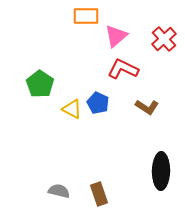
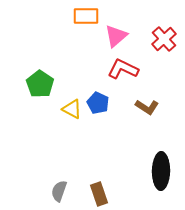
gray semicircle: rotated 85 degrees counterclockwise
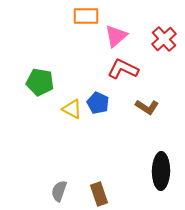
green pentagon: moved 2 px up; rotated 24 degrees counterclockwise
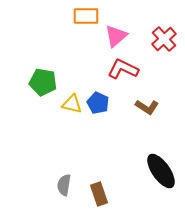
green pentagon: moved 3 px right
yellow triangle: moved 5 px up; rotated 15 degrees counterclockwise
black ellipse: rotated 36 degrees counterclockwise
gray semicircle: moved 5 px right, 6 px up; rotated 10 degrees counterclockwise
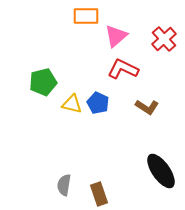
green pentagon: rotated 24 degrees counterclockwise
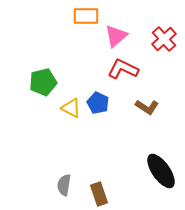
yellow triangle: moved 1 px left, 4 px down; rotated 15 degrees clockwise
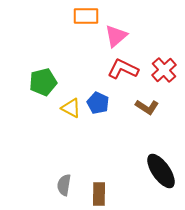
red cross: moved 31 px down
brown rectangle: rotated 20 degrees clockwise
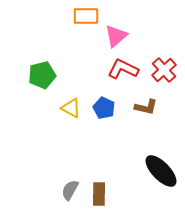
green pentagon: moved 1 px left, 7 px up
blue pentagon: moved 6 px right, 5 px down
brown L-shape: moved 1 px left; rotated 20 degrees counterclockwise
black ellipse: rotated 9 degrees counterclockwise
gray semicircle: moved 6 px right, 5 px down; rotated 20 degrees clockwise
